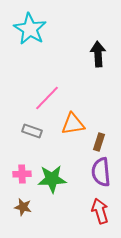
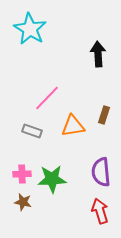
orange triangle: moved 2 px down
brown rectangle: moved 5 px right, 27 px up
brown star: moved 5 px up
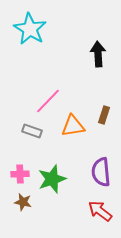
pink line: moved 1 px right, 3 px down
pink cross: moved 2 px left
green star: rotated 16 degrees counterclockwise
red arrow: rotated 35 degrees counterclockwise
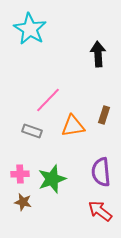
pink line: moved 1 px up
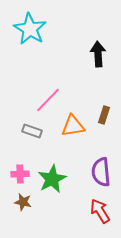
green star: rotated 8 degrees counterclockwise
red arrow: rotated 20 degrees clockwise
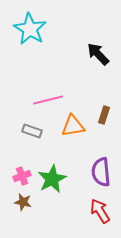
black arrow: rotated 40 degrees counterclockwise
pink line: rotated 32 degrees clockwise
pink cross: moved 2 px right, 2 px down; rotated 18 degrees counterclockwise
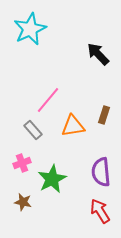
cyan star: rotated 16 degrees clockwise
pink line: rotated 36 degrees counterclockwise
gray rectangle: moved 1 px right, 1 px up; rotated 30 degrees clockwise
pink cross: moved 13 px up
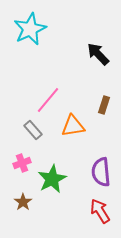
brown rectangle: moved 10 px up
brown star: rotated 24 degrees clockwise
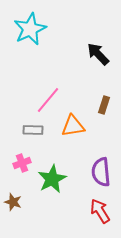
gray rectangle: rotated 48 degrees counterclockwise
brown star: moved 10 px left; rotated 18 degrees counterclockwise
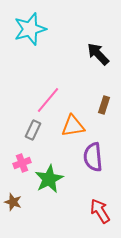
cyan star: rotated 8 degrees clockwise
gray rectangle: rotated 66 degrees counterclockwise
purple semicircle: moved 8 px left, 15 px up
green star: moved 3 px left
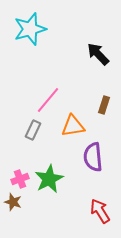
pink cross: moved 2 px left, 16 px down
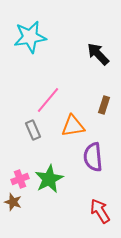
cyan star: moved 8 px down; rotated 8 degrees clockwise
gray rectangle: rotated 48 degrees counterclockwise
